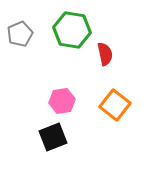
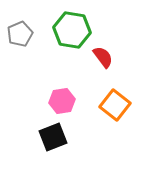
red semicircle: moved 2 px left, 3 px down; rotated 25 degrees counterclockwise
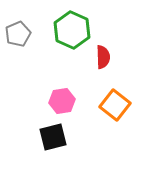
green hexagon: rotated 15 degrees clockwise
gray pentagon: moved 2 px left
red semicircle: rotated 35 degrees clockwise
black square: rotated 8 degrees clockwise
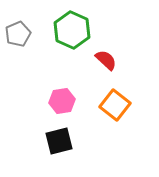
red semicircle: moved 3 px right, 3 px down; rotated 45 degrees counterclockwise
black square: moved 6 px right, 4 px down
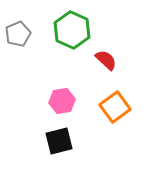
orange square: moved 2 px down; rotated 16 degrees clockwise
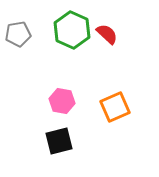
gray pentagon: rotated 15 degrees clockwise
red semicircle: moved 1 px right, 26 px up
pink hexagon: rotated 20 degrees clockwise
orange square: rotated 12 degrees clockwise
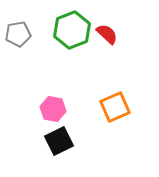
green hexagon: rotated 15 degrees clockwise
pink hexagon: moved 9 px left, 8 px down
black square: rotated 12 degrees counterclockwise
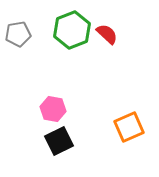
orange square: moved 14 px right, 20 px down
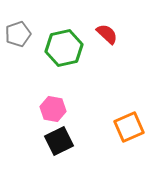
green hexagon: moved 8 px left, 18 px down; rotated 9 degrees clockwise
gray pentagon: rotated 10 degrees counterclockwise
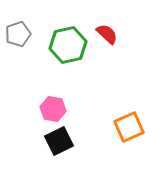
green hexagon: moved 4 px right, 3 px up
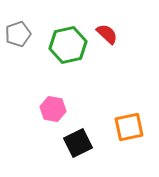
orange square: rotated 12 degrees clockwise
black square: moved 19 px right, 2 px down
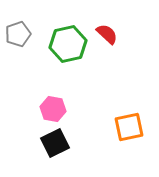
green hexagon: moved 1 px up
black square: moved 23 px left
